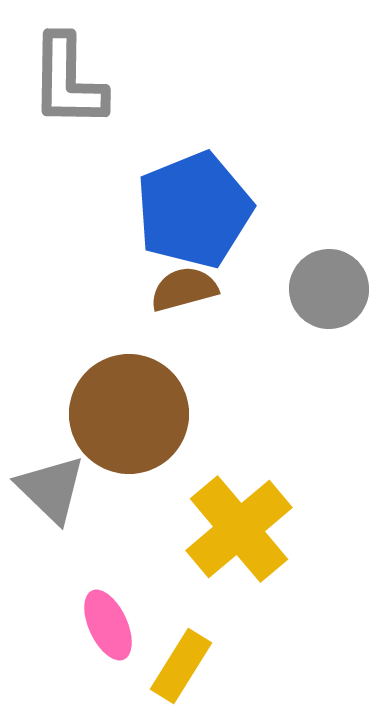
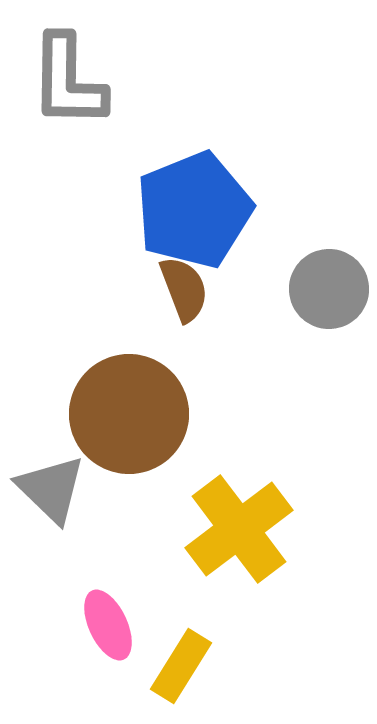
brown semicircle: rotated 84 degrees clockwise
yellow cross: rotated 3 degrees clockwise
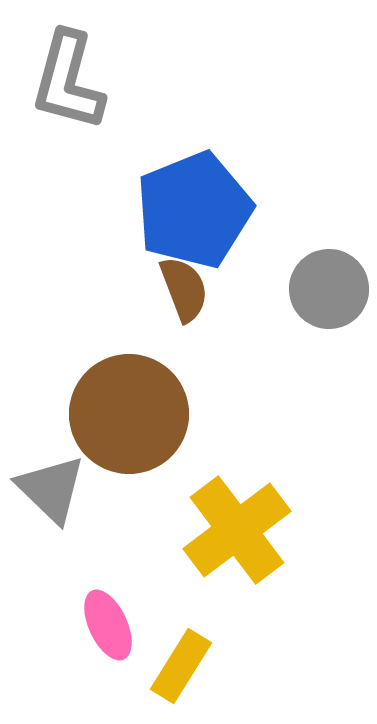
gray L-shape: rotated 14 degrees clockwise
yellow cross: moved 2 px left, 1 px down
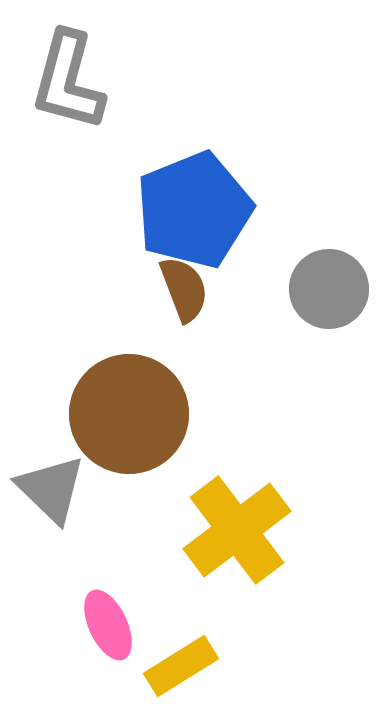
yellow rectangle: rotated 26 degrees clockwise
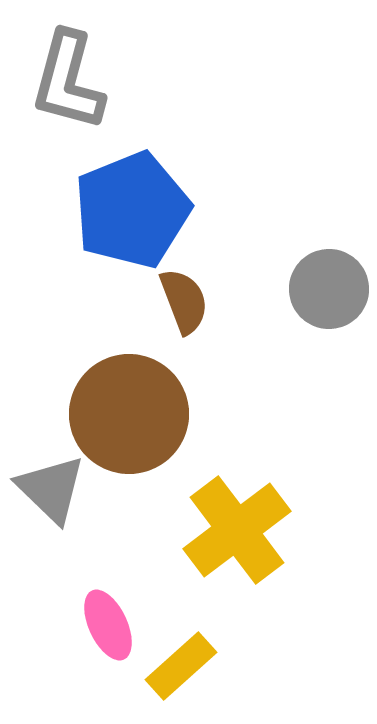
blue pentagon: moved 62 px left
brown semicircle: moved 12 px down
yellow rectangle: rotated 10 degrees counterclockwise
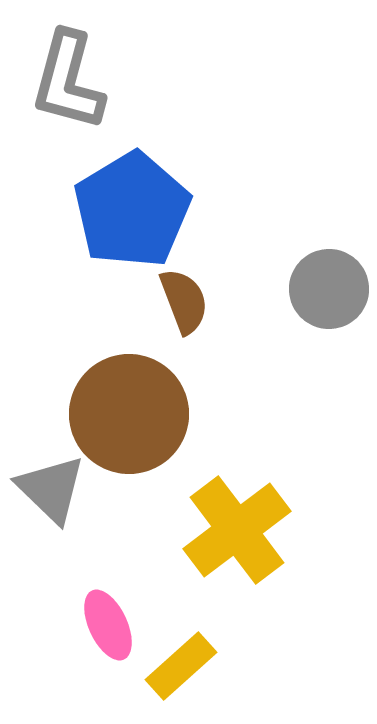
blue pentagon: rotated 9 degrees counterclockwise
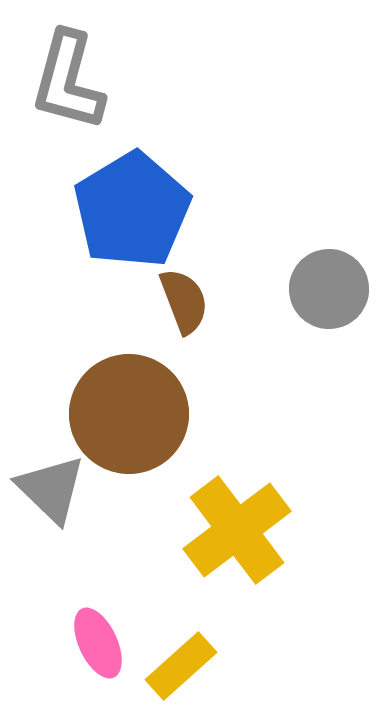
pink ellipse: moved 10 px left, 18 px down
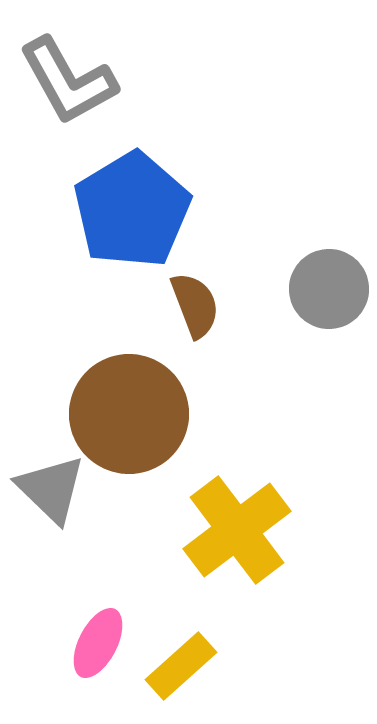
gray L-shape: rotated 44 degrees counterclockwise
brown semicircle: moved 11 px right, 4 px down
pink ellipse: rotated 52 degrees clockwise
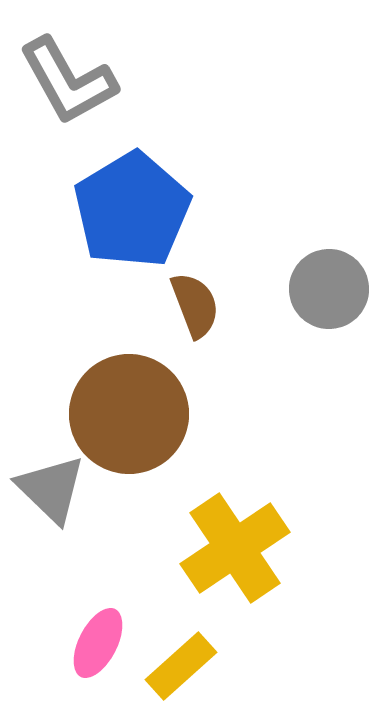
yellow cross: moved 2 px left, 18 px down; rotated 3 degrees clockwise
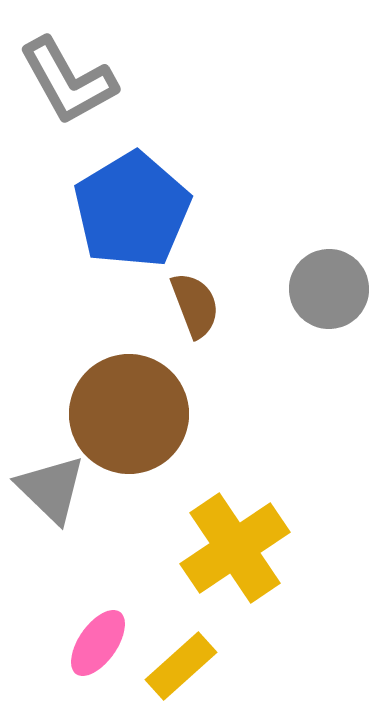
pink ellipse: rotated 8 degrees clockwise
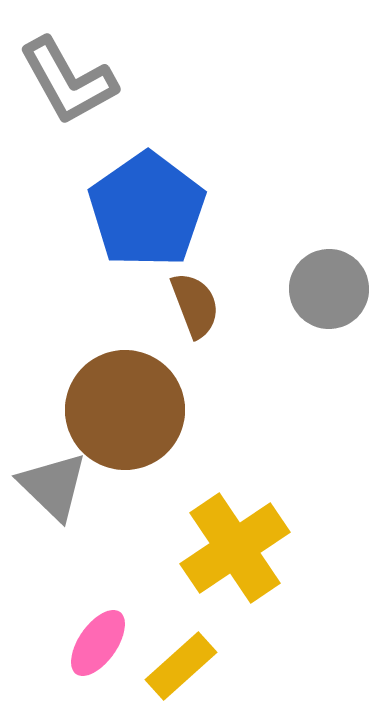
blue pentagon: moved 15 px right; rotated 4 degrees counterclockwise
brown circle: moved 4 px left, 4 px up
gray triangle: moved 2 px right, 3 px up
